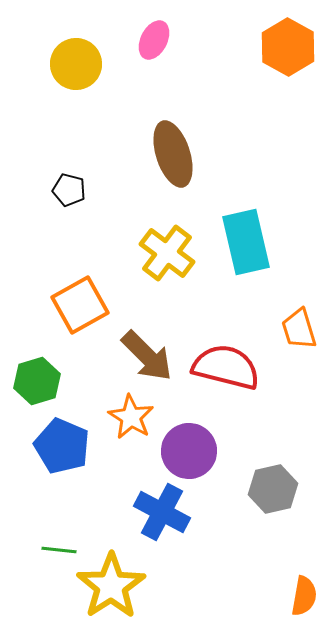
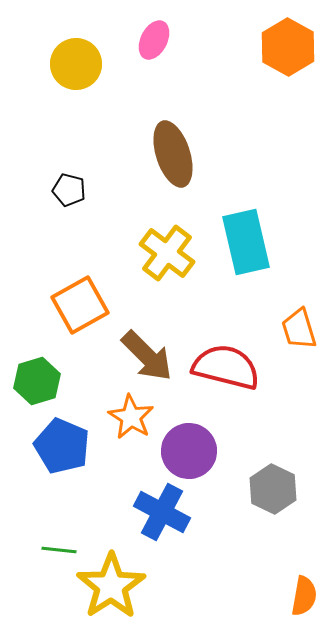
gray hexagon: rotated 21 degrees counterclockwise
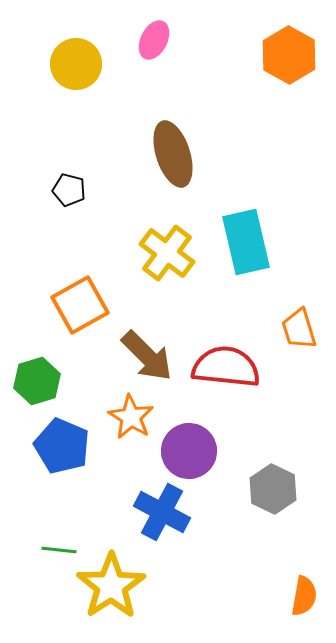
orange hexagon: moved 1 px right, 8 px down
red semicircle: rotated 8 degrees counterclockwise
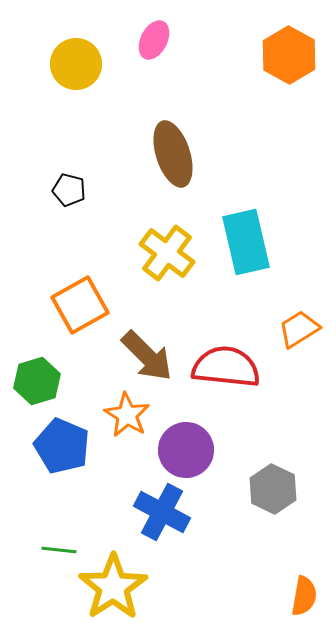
orange trapezoid: rotated 75 degrees clockwise
orange star: moved 4 px left, 2 px up
purple circle: moved 3 px left, 1 px up
yellow star: moved 2 px right, 1 px down
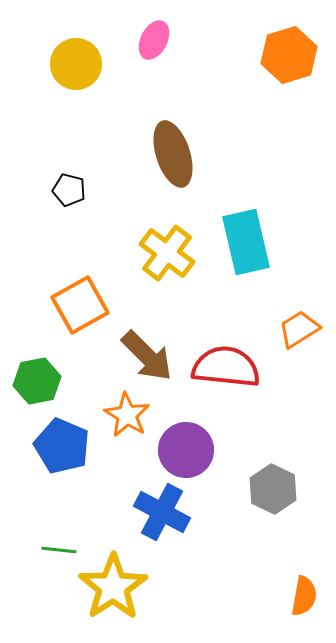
orange hexagon: rotated 14 degrees clockwise
green hexagon: rotated 6 degrees clockwise
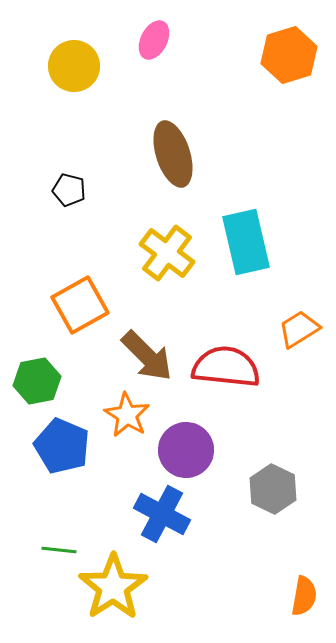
yellow circle: moved 2 px left, 2 px down
blue cross: moved 2 px down
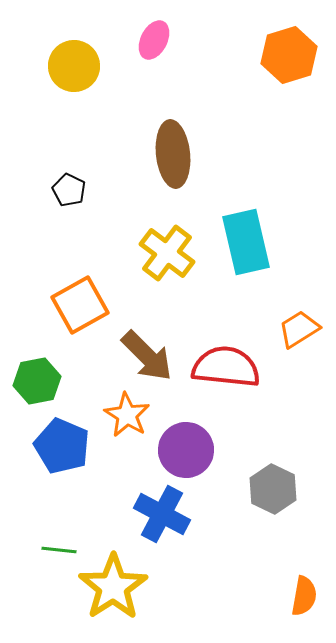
brown ellipse: rotated 12 degrees clockwise
black pentagon: rotated 12 degrees clockwise
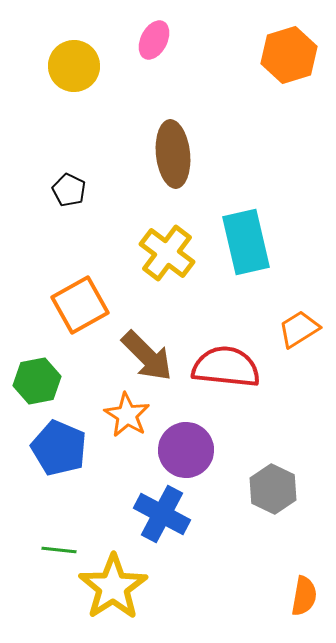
blue pentagon: moved 3 px left, 2 px down
